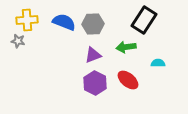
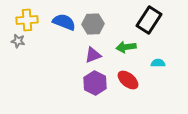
black rectangle: moved 5 px right
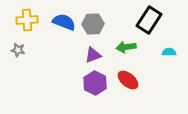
gray star: moved 9 px down
cyan semicircle: moved 11 px right, 11 px up
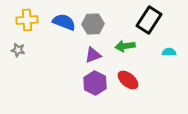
green arrow: moved 1 px left, 1 px up
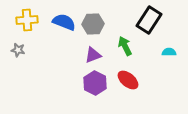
green arrow: rotated 72 degrees clockwise
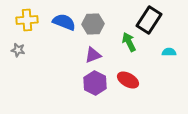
green arrow: moved 4 px right, 4 px up
red ellipse: rotated 10 degrees counterclockwise
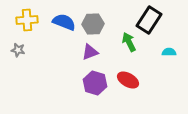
purple triangle: moved 3 px left, 3 px up
purple hexagon: rotated 10 degrees counterclockwise
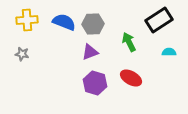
black rectangle: moved 10 px right; rotated 24 degrees clockwise
gray star: moved 4 px right, 4 px down
red ellipse: moved 3 px right, 2 px up
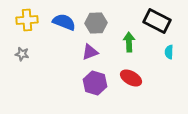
black rectangle: moved 2 px left, 1 px down; rotated 60 degrees clockwise
gray hexagon: moved 3 px right, 1 px up
green arrow: rotated 24 degrees clockwise
cyan semicircle: rotated 88 degrees counterclockwise
